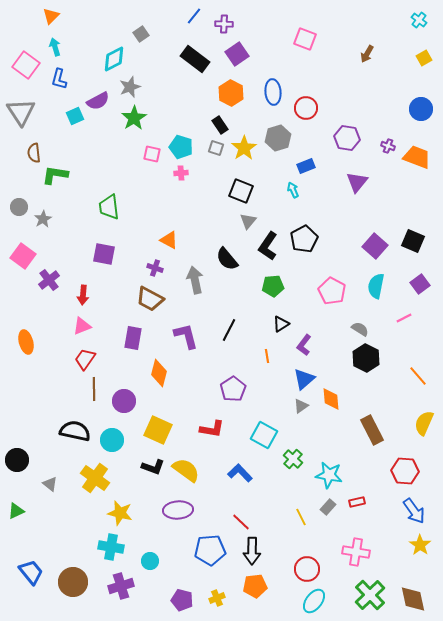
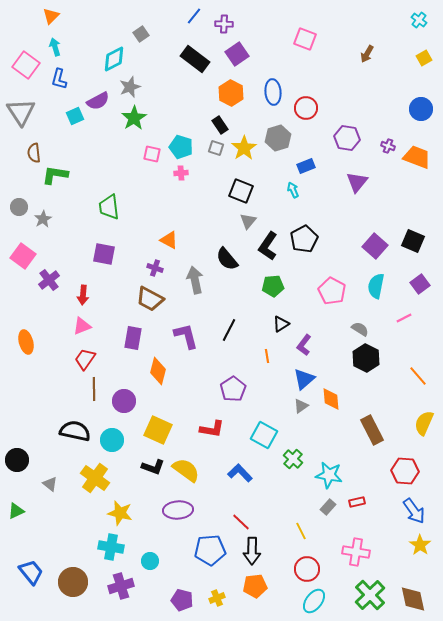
orange diamond at (159, 373): moved 1 px left, 2 px up
yellow line at (301, 517): moved 14 px down
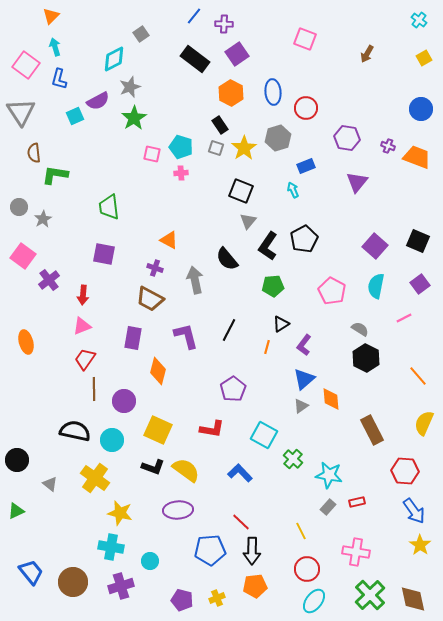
black square at (413, 241): moved 5 px right
orange line at (267, 356): moved 9 px up; rotated 24 degrees clockwise
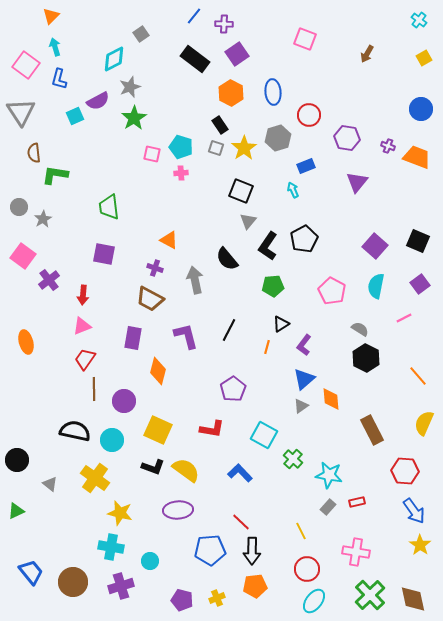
red circle at (306, 108): moved 3 px right, 7 px down
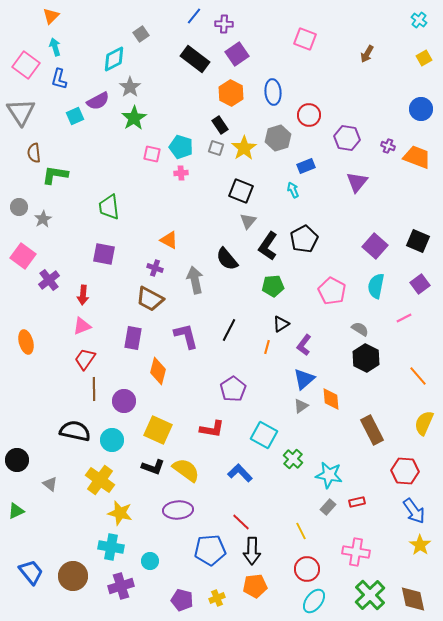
gray star at (130, 87): rotated 15 degrees counterclockwise
yellow cross at (95, 478): moved 5 px right, 2 px down
brown circle at (73, 582): moved 6 px up
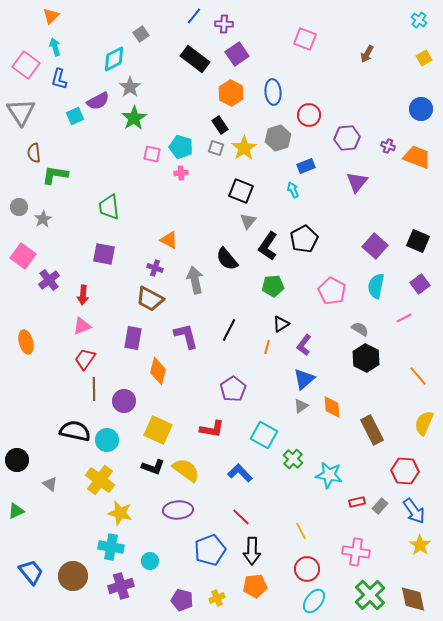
purple hexagon at (347, 138): rotated 15 degrees counterclockwise
orange diamond at (331, 399): moved 1 px right, 8 px down
cyan circle at (112, 440): moved 5 px left
gray rectangle at (328, 507): moved 52 px right, 1 px up
red line at (241, 522): moved 5 px up
blue pentagon at (210, 550): rotated 16 degrees counterclockwise
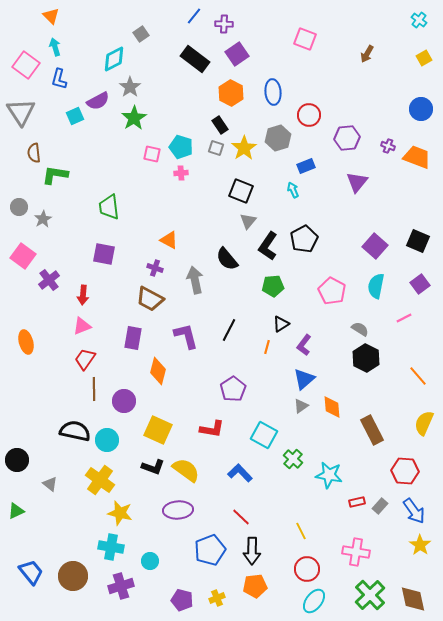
orange triangle at (51, 16): rotated 30 degrees counterclockwise
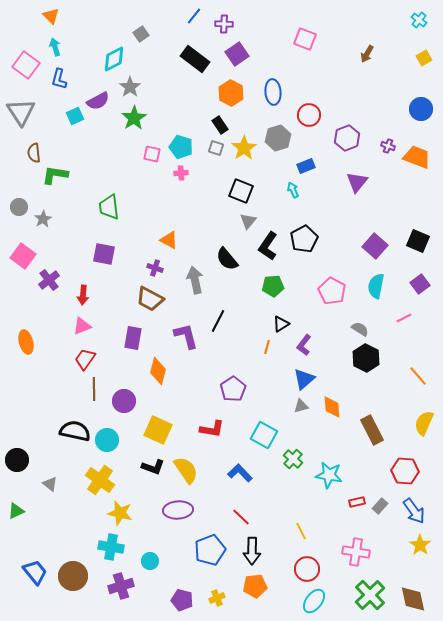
purple hexagon at (347, 138): rotated 15 degrees counterclockwise
black line at (229, 330): moved 11 px left, 9 px up
gray triangle at (301, 406): rotated 21 degrees clockwise
yellow semicircle at (186, 470): rotated 20 degrees clockwise
blue trapezoid at (31, 572): moved 4 px right
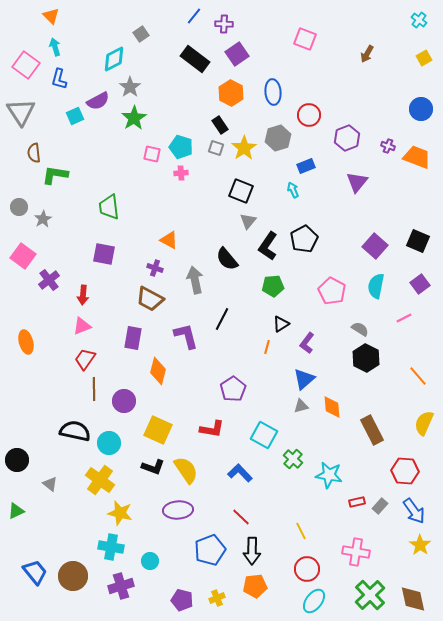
black line at (218, 321): moved 4 px right, 2 px up
purple L-shape at (304, 345): moved 3 px right, 2 px up
cyan circle at (107, 440): moved 2 px right, 3 px down
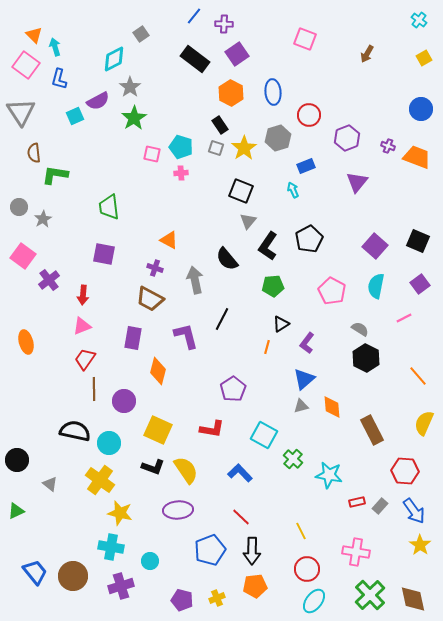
orange triangle at (51, 16): moved 17 px left, 19 px down
black pentagon at (304, 239): moved 5 px right
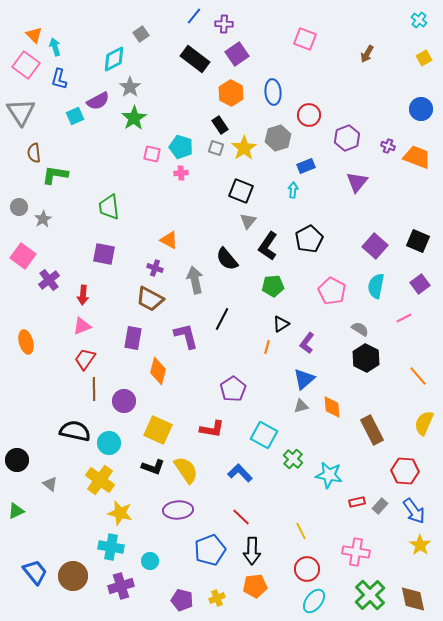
cyan arrow at (293, 190): rotated 28 degrees clockwise
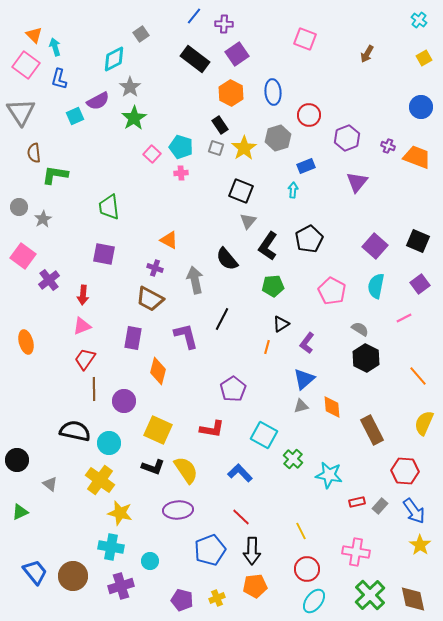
blue circle at (421, 109): moved 2 px up
pink square at (152, 154): rotated 30 degrees clockwise
green triangle at (16, 511): moved 4 px right, 1 px down
